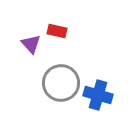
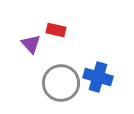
red rectangle: moved 1 px left, 1 px up
blue cross: moved 18 px up
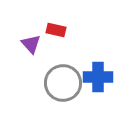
blue cross: rotated 16 degrees counterclockwise
gray circle: moved 2 px right
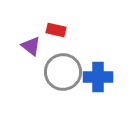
purple triangle: moved 2 px down; rotated 10 degrees counterclockwise
gray circle: moved 11 px up
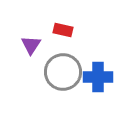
red rectangle: moved 7 px right
purple triangle: moved 1 px up; rotated 25 degrees clockwise
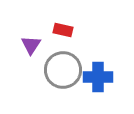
gray circle: moved 2 px up
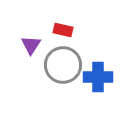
gray circle: moved 5 px up
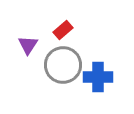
red rectangle: rotated 54 degrees counterclockwise
purple triangle: moved 3 px left
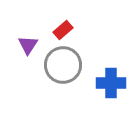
blue cross: moved 13 px right, 6 px down
